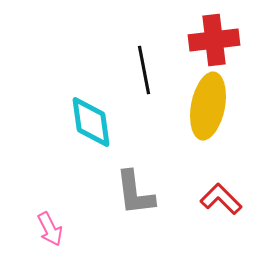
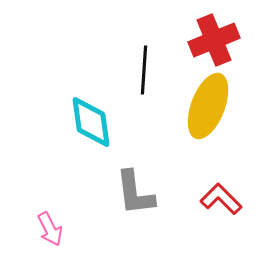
red cross: rotated 15 degrees counterclockwise
black line: rotated 15 degrees clockwise
yellow ellipse: rotated 10 degrees clockwise
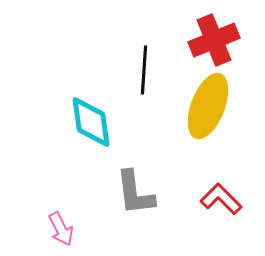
pink arrow: moved 11 px right
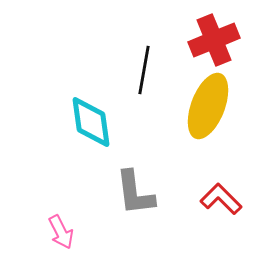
black line: rotated 6 degrees clockwise
pink arrow: moved 3 px down
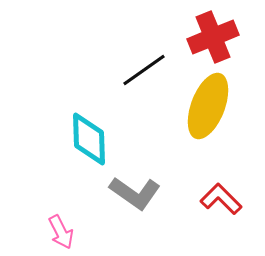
red cross: moved 1 px left, 3 px up
black line: rotated 45 degrees clockwise
cyan diamond: moved 2 px left, 17 px down; rotated 6 degrees clockwise
gray L-shape: rotated 48 degrees counterclockwise
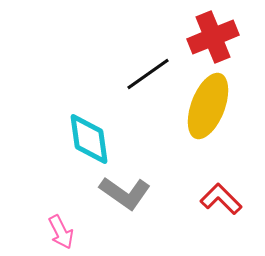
black line: moved 4 px right, 4 px down
cyan diamond: rotated 6 degrees counterclockwise
gray L-shape: moved 10 px left
